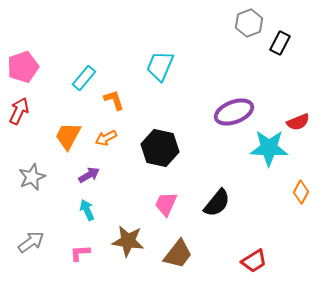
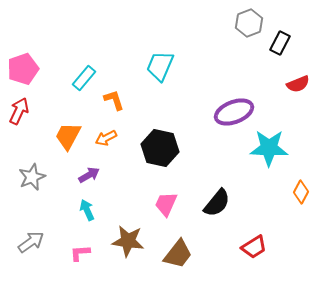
pink pentagon: moved 2 px down
red semicircle: moved 38 px up
red trapezoid: moved 14 px up
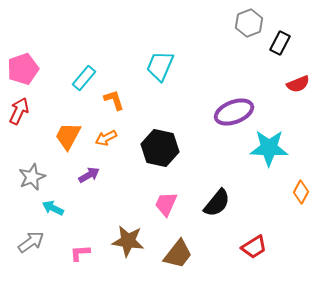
cyan arrow: moved 34 px left, 2 px up; rotated 40 degrees counterclockwise
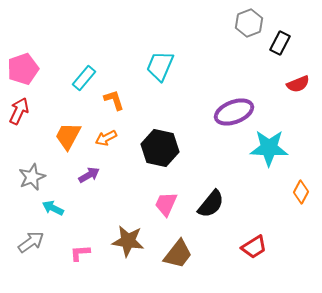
black semicircle: moved 6 px left, 1 px down
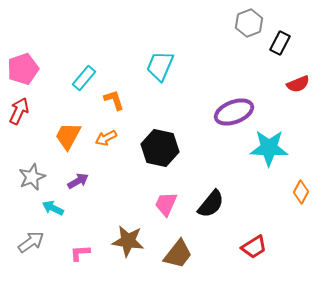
purple arrow: moved 11 px left, 6 px down
